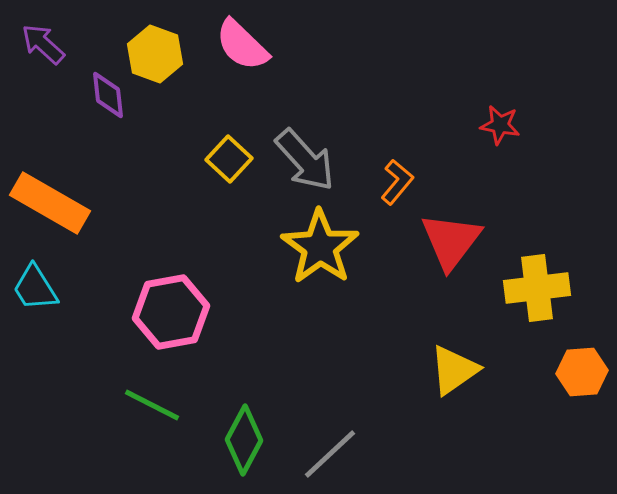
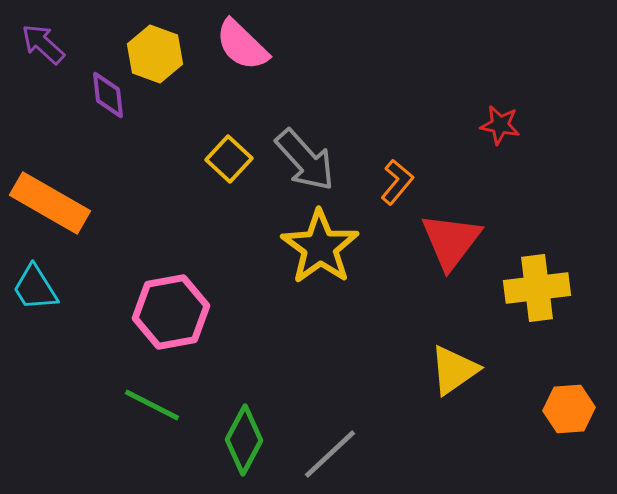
orange hexagon: moved 13 px left, 37 px down
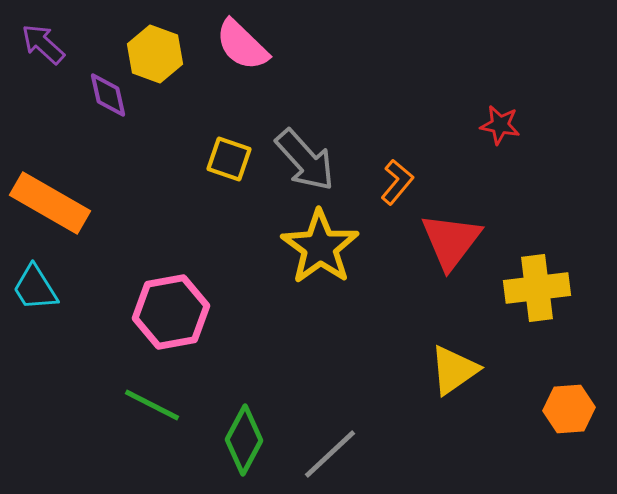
purple diamond: rotated 6 degrees counterclockwise
yellow square: rotated 24 degrees counterclockwise
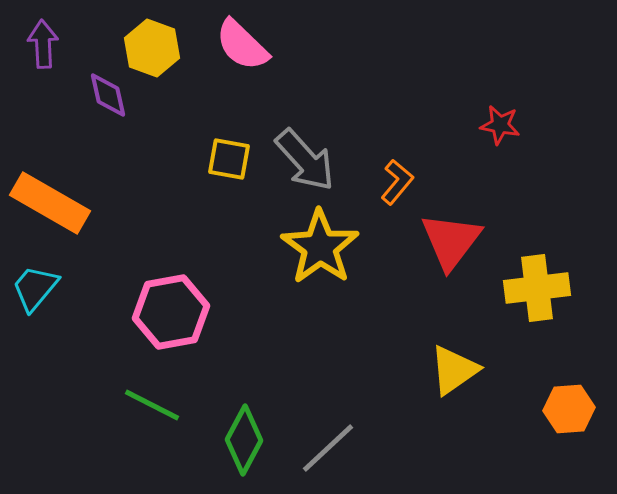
purple arrow: rotated 45 degrees clockwise
yellow hexagon: moved 3 px left, 6 px up
yellow square: rotated 9 degrees counterclockwise
cyan trapezoid: rotated 72 degrees clockwise
gray line: moved 2 px left, 6 px up
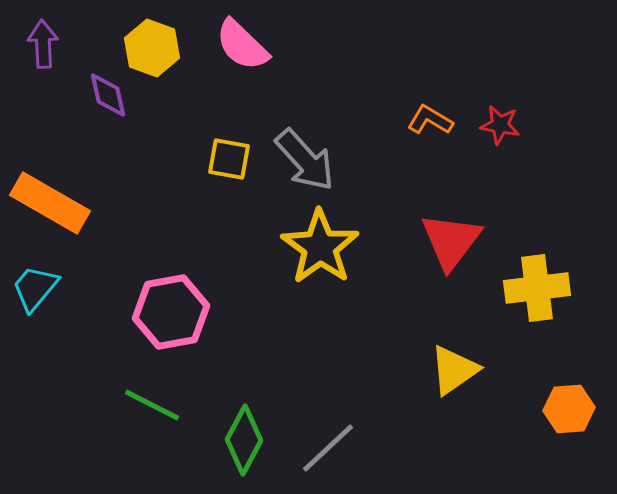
orange L-shape: moved 33 px right, 62 px up; rotated 99 degrees counterclockwise
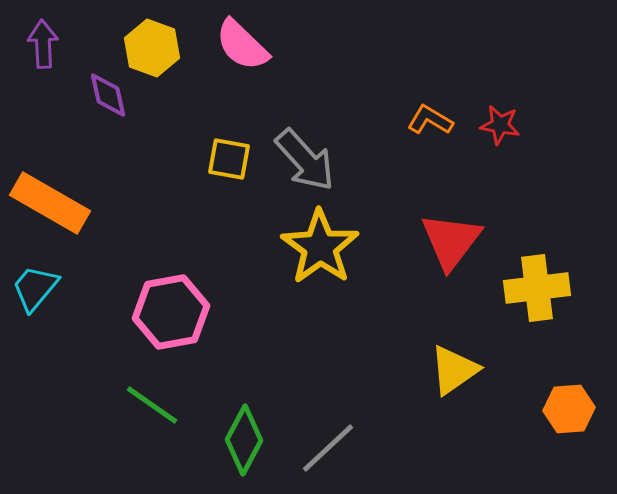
green line: rotated 8 degrees clockwise
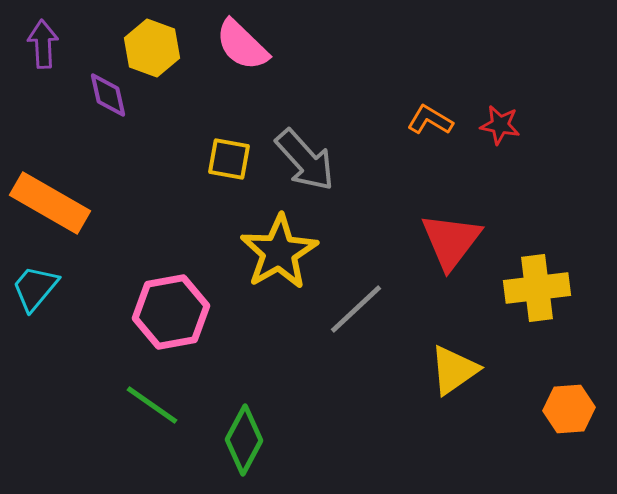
yellow star: moved 41 px left, 5 px down; rotated 6 degrees clockwise
gray line: moved 28 px right, 139 px up
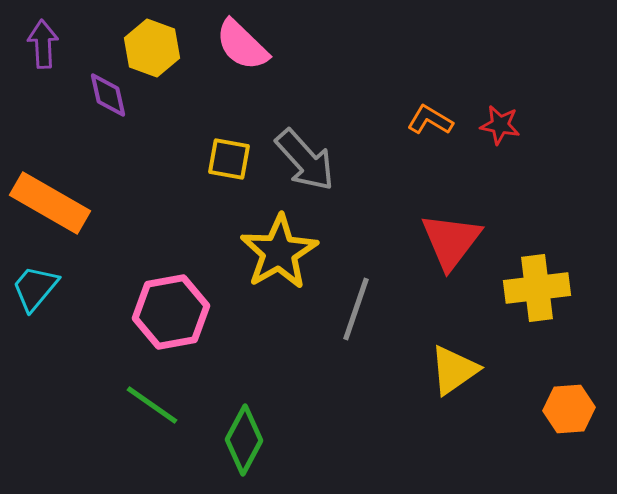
gray line: rotated 28 degrees counterclockwise
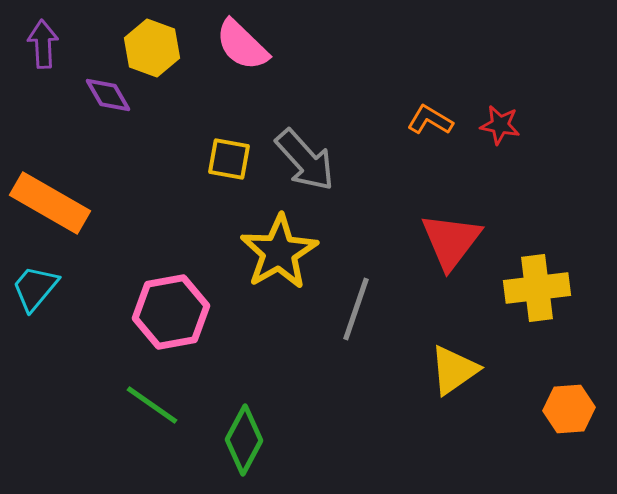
purple diamond: rotated 18 degrees counterclockwise
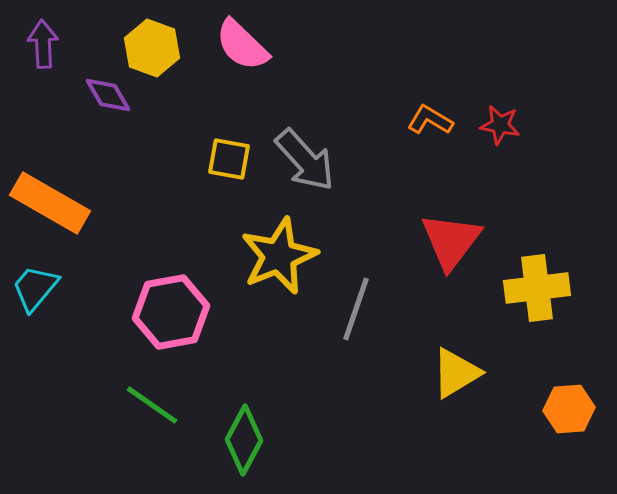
yellow star: moved 4 px down; rotated 8 degrees clockwise
yellow triangle: moved 2 px right, 3 px down; rotated 4 degrees clockwise
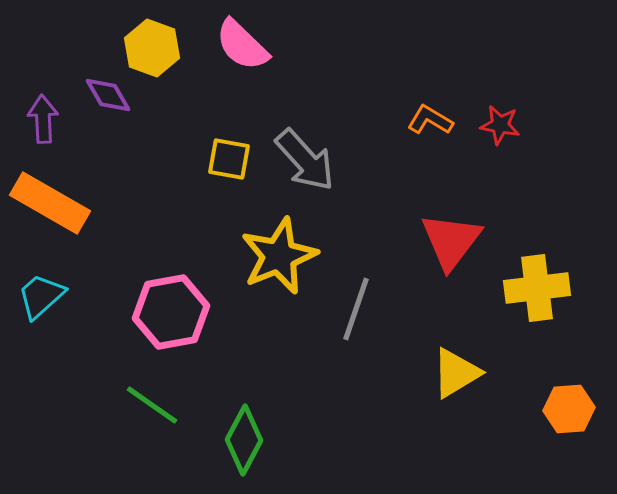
purple arrow: moved 75 px down
cyan trapezoid: moved 6 px right, 8 px down; rotated 8 degrees clockwise
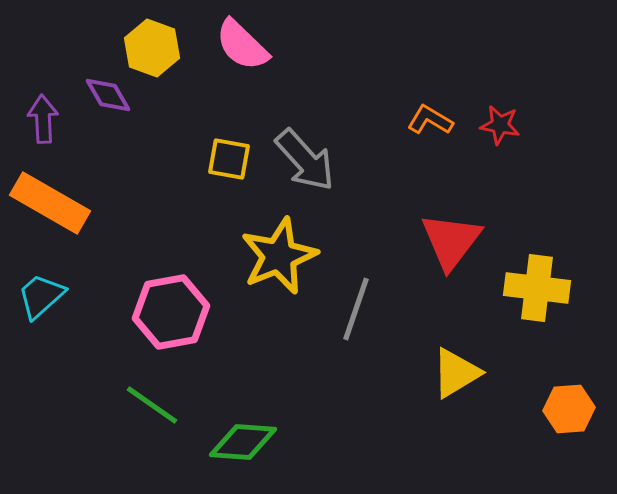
yellow cross: rotated 14 degrees clockwise
green diamond: moved 1 px left, 2 px down; rotated 66 degrees clockwise
